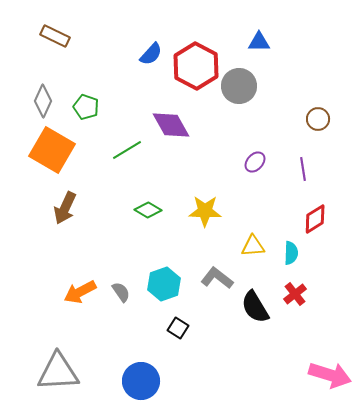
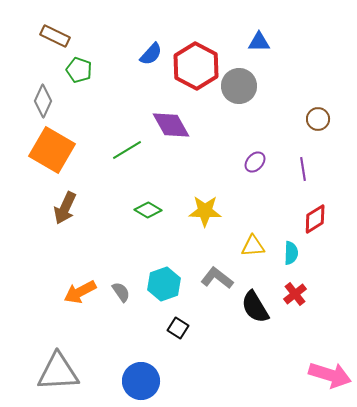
green pentagon: moved 7 px left, 37 px up
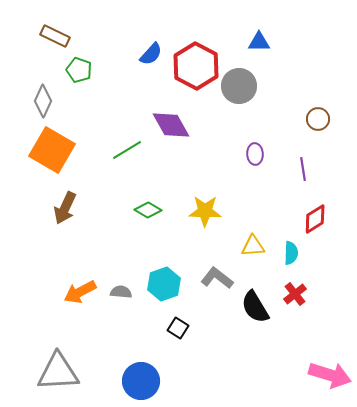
purple ellipse: moved 8 px up; rotated 45 degrees counterclockwise
gray semicircle: rotated 50 degrees counterclockwise
